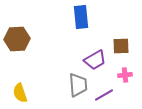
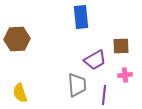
gray trapezoid: moved 1 px left
purple line: rotated 54 degrees counterclockwise
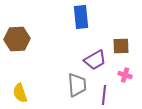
pink cross: rotated 24 degrees clockwise
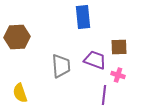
blue rectangle: moved 2 px right
brown hexagon: moved 2 px up
brown square: moved 2 px left, 1 px down
purple trapezoid: rotated 130 degrees counterclockwise
pink cross: moved 7 px left
gray trapezoid: moved 16 px left, 19 px up
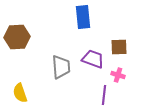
purple trapezoid: moved 2 px left, 1 px up
gray trapezoid: moved 1 px down
